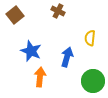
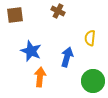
brown square: rotated 30 degrees clockwise
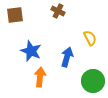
yellow semicircle: rotated 147 degrees clockwise
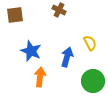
brown cross: moved 1 px right, 1 px up
yellow semicircle: moved 5 px down
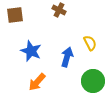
orange arrow: moved 3 px left, 5 px down; rotated 144 degrees counterclockwise
